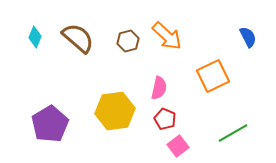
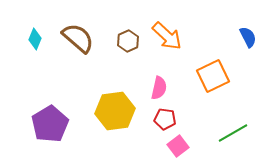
cyan diamond: moved 2 px down
brown hexagon: rotated 10 degrees counterclockwise
red pentagon: rotated 15 degrees counterclockwise
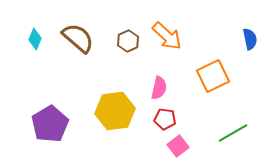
blue semicircle: moved 2 px right, 2 px down; rotated 15 degrees clockwise
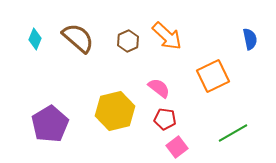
pink semicircle: rotated 65 degrees counterclockwise
yellow hexagon: rotated 6 degrees counterclockwise
pink square: moved 1 px left, 1 px down
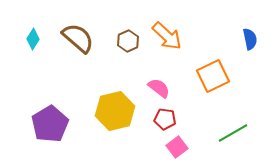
cyan diamond: moved 2 px left; rotated 10 degrees clockwise
